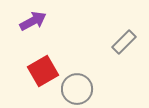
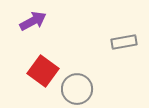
gray rectangle: rotated 35 degrees clockwise
red square: rotated 24 degrees counterclockwise
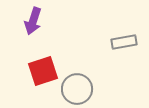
purple arrow: rotated 136 degrees clockwise
red square: rotated 36 degrees clockwise
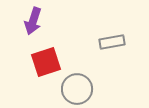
gray rectangle: moved 12 px left
red square: moved 3 px right, 9 px up
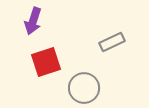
gray rectangle: rotated 15 degrees counterclockwise
gray circle: moved 7 px right, 1 px up
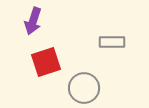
gray rectangle: rotated 25 degrees clockwise
